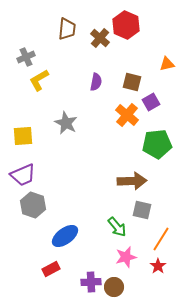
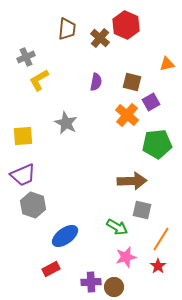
green arrow: rotated 20 degrees counterclockwise
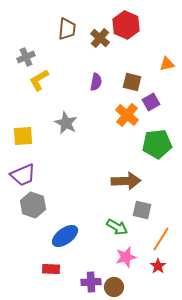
brown arrow: moved 6 px left
red rectangle: rotated 30 degrees clockwise
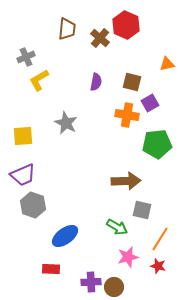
purple square: moved 1 px left, 1 px down
orange cross: rotated 30 degrees counterclockwise
orange line: moved 1 px left
pink star: moved 2 px right
red star: rotated 21 degrees counterclockwise
